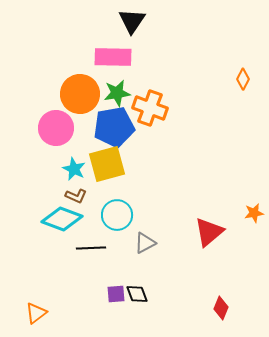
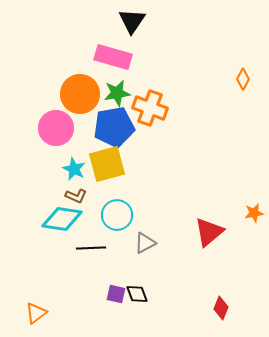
pink rectangle: rotated 15 degrees clockwise
cyan diamond: rotated 12 degrees counterclockwise
purple square: rotated 18 degrees clockwise
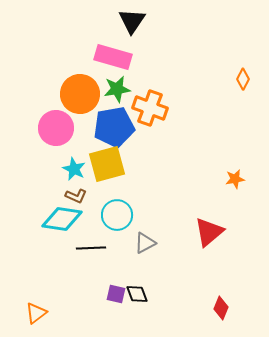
green star: moved 4 px up
orange star: moved 19 px left, 34 px up
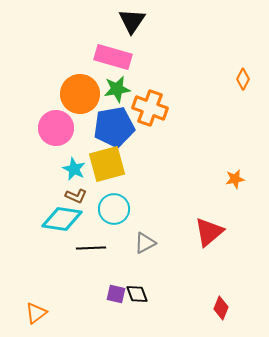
cyan circle: moved 3 px left, 6 px up
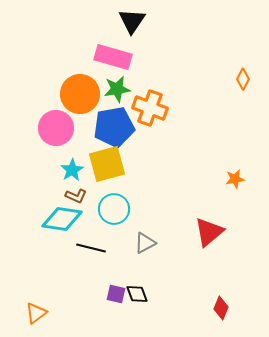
cyan star: moved 2 px left, 1 px down; rotated 15 degrees clockwise
black line: rotated 16 degrees clockwise
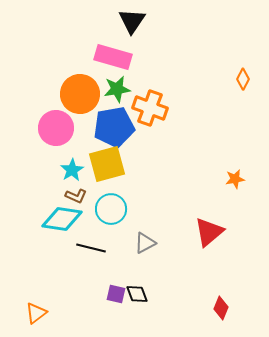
cyan circle: moved 3 px left
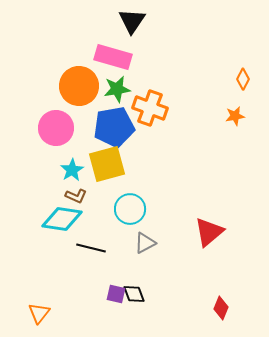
orange circle: moved 1 px left, 8 px up
orange star: moved 63 px up
cyan circle: moved 19 px right
black diamond: moved 3 px left
orange triangle: moved 3 px right; rotated 15 degrees counterclockwise
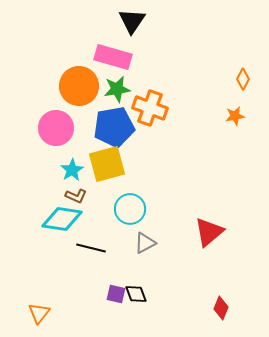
black diamond: moved 2 px right
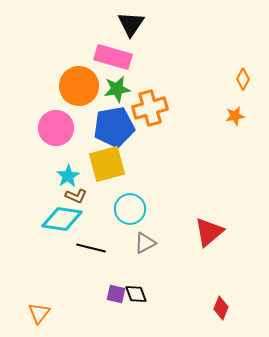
black triangle: moved 1 px left, 3 px down
orange cross: rotated 36 degrees counterclockwise
cyan star: moved 4 px left, 6 px down
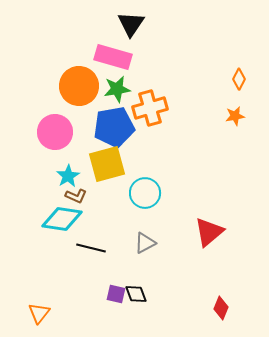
orange diamond: moved 4 px left
pink circle: moved 1 px left, 4 px down
cyan circle: moved 15 px right, 16 px up
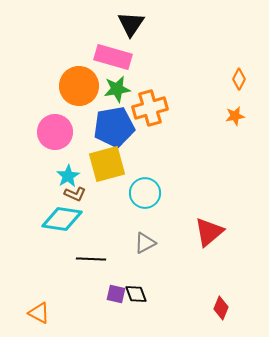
brown L-shape: moved 1 px left, 2 px up
black line: moved 11 px down; rotated 12 degrees counterclockwise
orange triangle: rotated 40 degrees counterclockwise
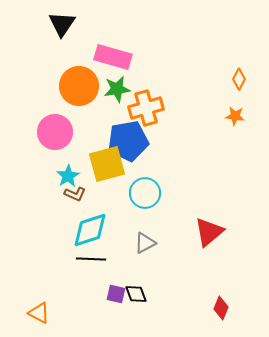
black triangle: moved 69 px left
orange cross: moved 4 px left
orange star: rotated 18 degrees clockwise
blue pentagon: moved 14 px right, 14 px down
cyan diamond: moved 28 px right, 11 px down; rotated 27 degrees counterclockwise
